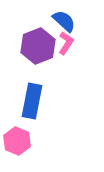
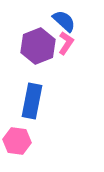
pink hexagon: rotated 16 degrees counterclockwise
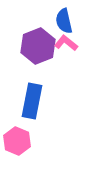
blue semicircle: rotated 145 degrees counterclockwise
pink L-shape: rotated 85 degrees counterclockwise
pink hexagon: rotated 16 degrees clockwise
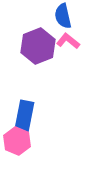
blue semicircle: moved 1 px left, 5 px up
pink L-shape: moved 2 px right, 2 px up
blue rectangle: moved 8 px left, 17 px down
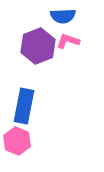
blue semicircle: rotated 80 degrees counterclockwise
pink L-shape: rotated 20 degrees counterclockwise
blue rectangle: moved 12 px up
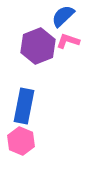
blue semicircle: rotated 140 degrees clockwise
pink hexagon: moved 4 px right
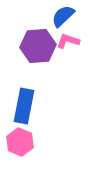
purple hexagon: rotated 16 degrees clockwise
pink hexagon: moved 1 px left, 1 px down
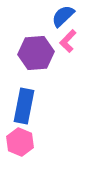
pink L-shape: rotated 65 degrees counterclockwise
purple hexagon: moved 2 px left, 7 px down
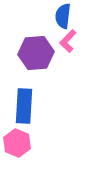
blue semicircle: rotated 40 degrees counterclockwise
blue rectangle: rotated 8 degrees counterclockwise
pink hexagon: moved 3 px left, 1 px down
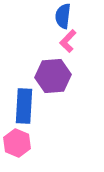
purple hexagon: moved 17 px right, 23 px down
